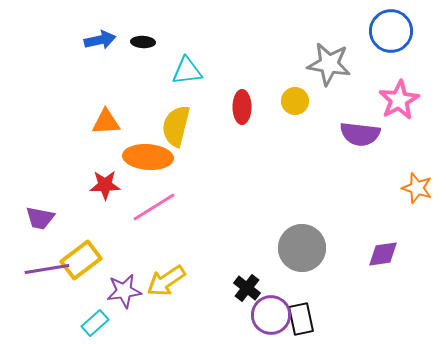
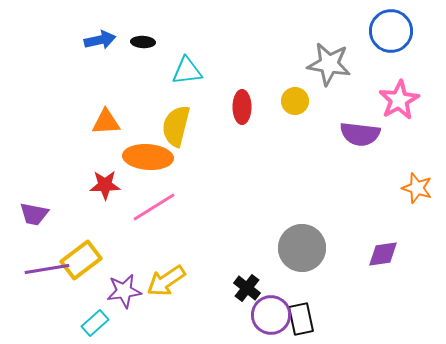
purple trapezoid: moved 6 px left, 4 px up
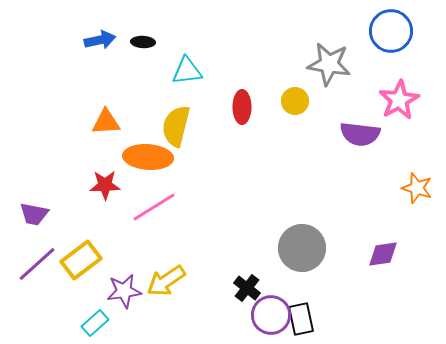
purple line: moved 10 px left, 5 px up; rotated 33 degrees counterclockwise
